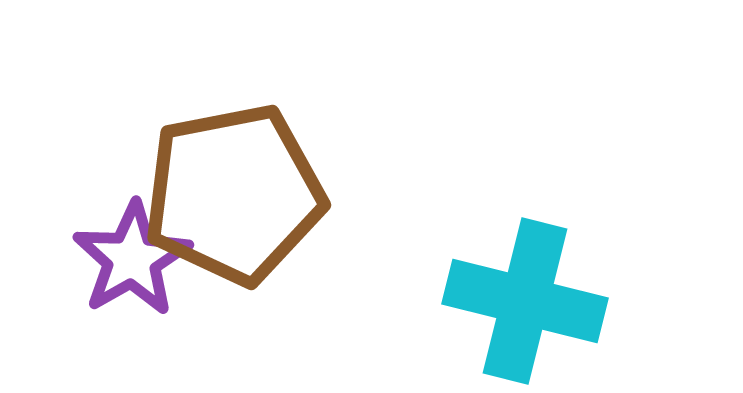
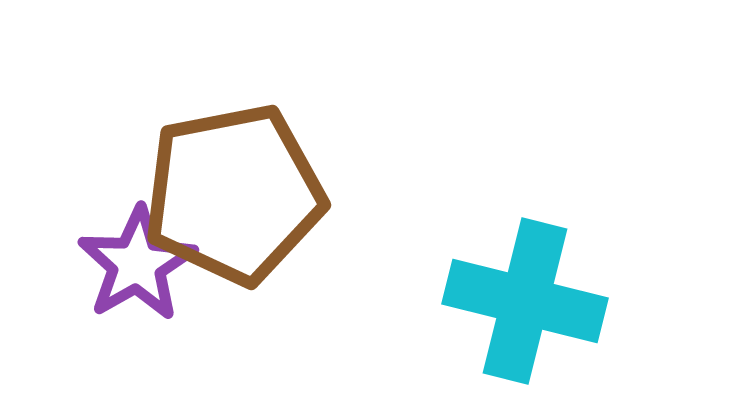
purple star: moved 5 px right, 5 px down
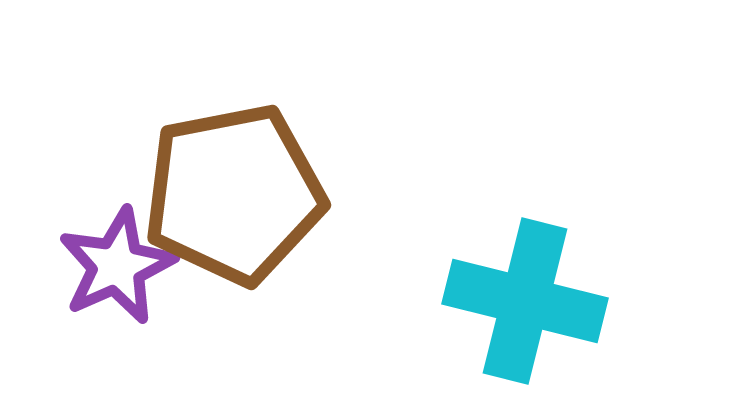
purple star: moved 20 px left, 2 px down; rotated 6 degrees clockwise
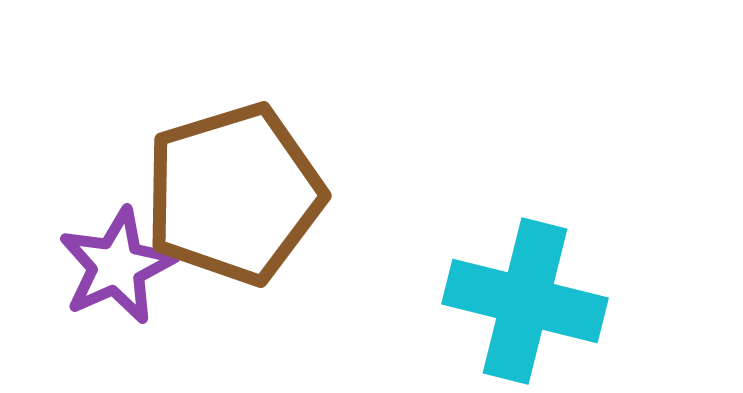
brown pentagon: rotated 6 degrees counterclockwise
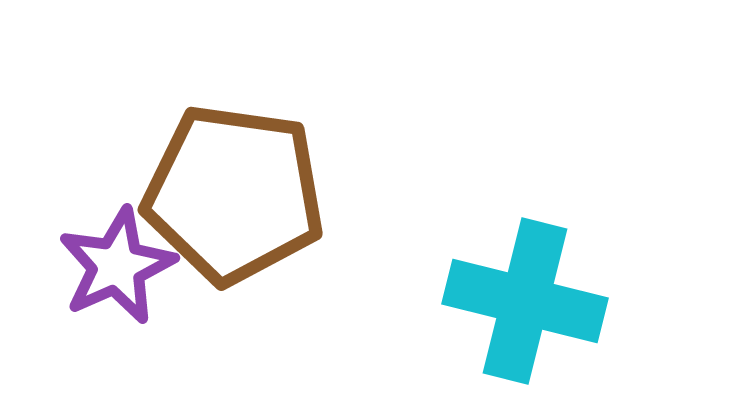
brown pentagon: rotated 25 degrees clockwise
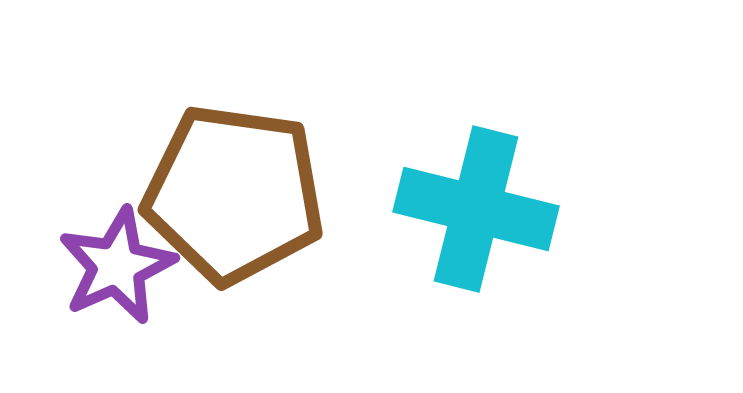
cyan cross: moved 49 px left, 92 px up
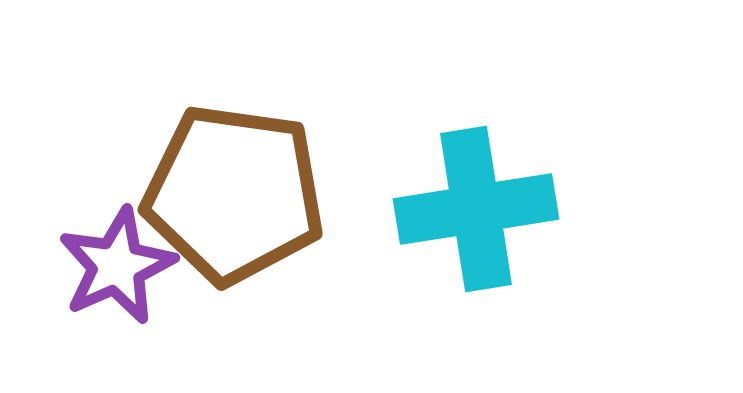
cyan cross: rotated 23 degrees counterclockwise
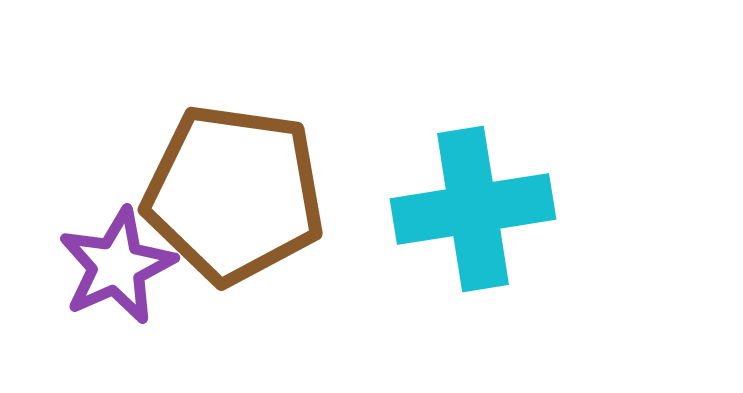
cyan cross: moved 3 px left
